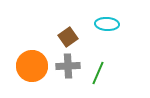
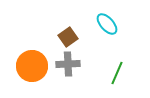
cyan ellipse: rotated 45 degrees clockwise
gray cross: moved 2 px up
green line: moved 19 px right
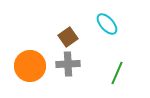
orange circle: moved 2 px left
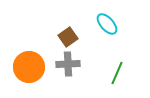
orange circle: moved 1 px left, 1 px down
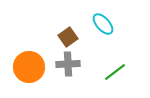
cyan ellipse: moved 4 px left
green line: moved 2 px left, 1 px up; rotated 30 degrees clockwise
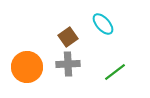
orange circle: moved 2 px left
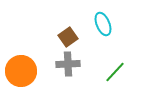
cyan ellipse: rotated 20 degrees clockwise
orange circle: moved 6 px left, 4 px down
green line: rotated 10 degrees counterclockwise
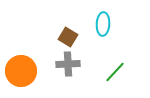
cyan ellipse: rotated 25 degrees clockwise
brown square: rotated 24 degrees counterclockwise
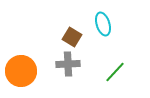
cyan ellipse: rotated 20 degrees counterclockwise
brown square: moved 4 px right
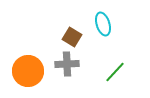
gray cross: moved 1 px left
orange circle: moved 7 px right
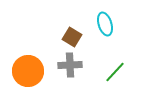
cyan ellipse: moved 2 px right
gray cross: moved 3 px right, 1 px down
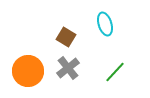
brown square: moved 6 px left
gray cross: moved 2 px left, 3 px down; rotated 35 degrees counterclockwise
